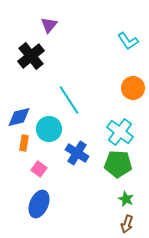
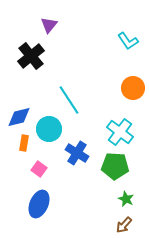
green pentagon: moved 3 px left, 2 px down
brown arrow: moved 3 px left, 1 px down; rotated 24 degrees clockwise
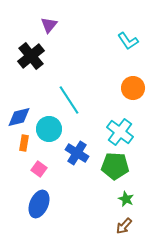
brown arrow: moved 1 px down
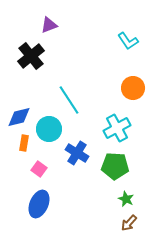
purple triangle: rotated 30 degrees clockwise
cyan cross: moved 3 px left, 4 px up; rotated 24 degrees clockwise
brown arrow: moved 5 px right, 3 px up
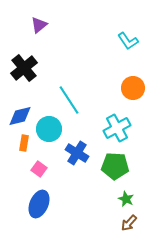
purple triangle: moved 10 px left; rotated 18 degrees counterclockwise
black cross: moved 7 px left, 12 px down
blue diamond: moved 1 px right, 1 px up
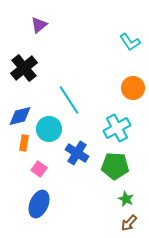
cyan L-shape: moved 2 px right, 1 px down
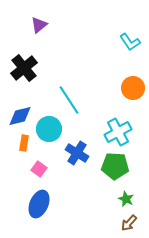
cyan cross: moved 1 px right, 4 px down
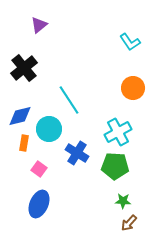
green star: moved 3 px left, 2 px down; rotated 21 degrees counterclockwise
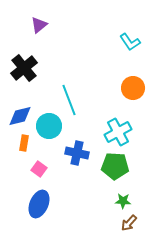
cyan line: rotated 12 degrees clockwise
cyan circle: moved 3 px up
blue cross: rotated 20 degrees counterclockwise
